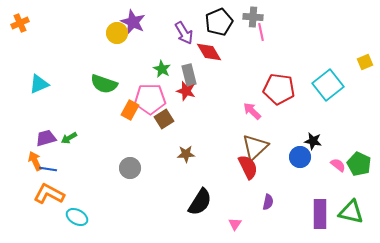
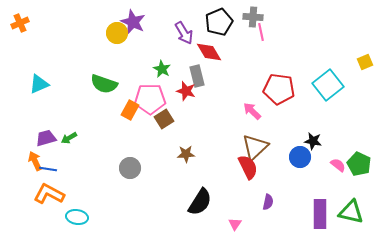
gray rectangle: moved 8 px right, 1 px down
cyan ellipse: rotated 20 degrees counterclockwise
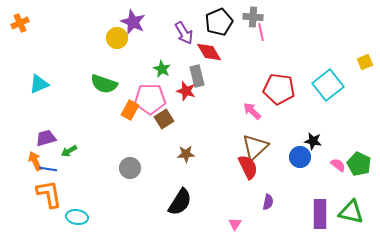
yellow circle: moved 5 px down
green arrow: moved 13 px down
orange L-shape: rotated 52 degrees clockwise
black semicircle: moved 20 px left
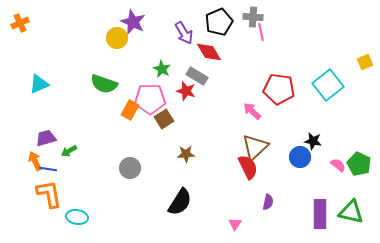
gray rectangle: rotated 45 degrees counterclockwise
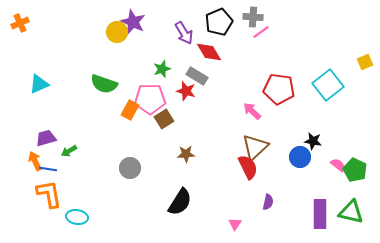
pink line: rotated 66 degrees clockwise
yellow circle: moved 6 px up
green star: rotated 24 degrees clockwise
green pentagon: moved 4 px left, 6 px down
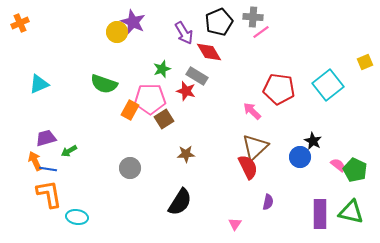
black star: rotated 18 degrees clockwise
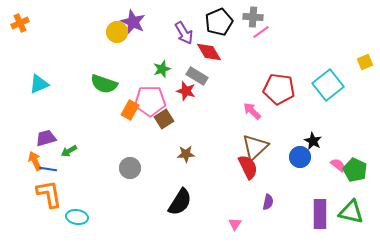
pink pentagon: moved 2 px down
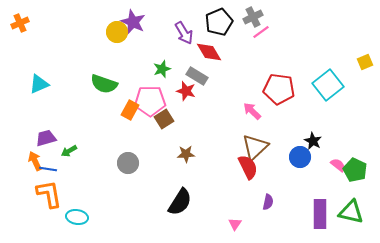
gray cross: rotated 30 degrees counterclockwise
gray circle: moved 2 px left, 5 px up
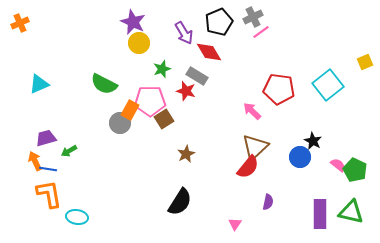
yellow circle: moved 22 px right, 11 px down
green semicircle: rotated 8 degrees clockwise
brown star: rotated 24 degrees counterclockwise
gray circle: moved 8 px left, 40 px up
red semicircle: rotated 65 degrees clockwise
